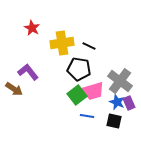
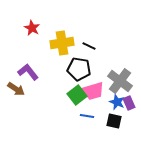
brown arrow: moved 2 px right
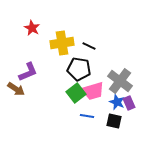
purple L-shape: rotated 105 degrees clockwise
green square: moved 1 px left, 2 px up
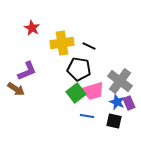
purple L-shape: moved 1 px left, 1 px up
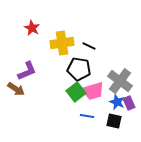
green square: moved 1 px up
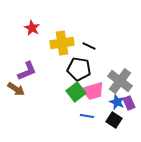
black square: moved 1 px up; rotated 21 degrees clockwise
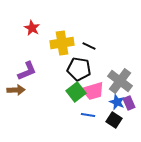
brown arrow: moved 1 px down; rotated 36 degrees counterclockwise
blue line: moved 1 px right, 1 px up
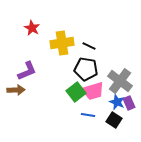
black pentagon: moved 7 px right
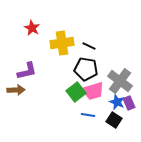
purple L-shape: rotated 10 degrees clockwise
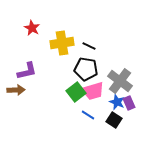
blue line: rotated 24 degrees clockwise
